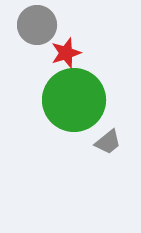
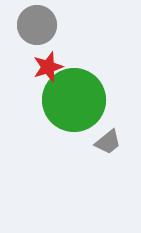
red star: moved 18 px left, 14 px down
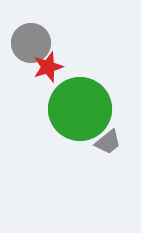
gray circle: moved 6 px left, 18 px down
green circle: moved 6 px right, 9 px down
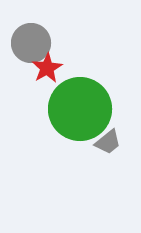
red star: moved 1 px left, 1 px down; rotated 12 degrees counterclockwise
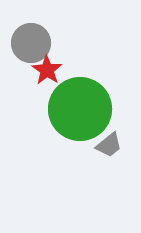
red star: moved 2 px down; rotated 8 degrees counterclockwise
gray trapezoid: moved 1 px right, 3 px down
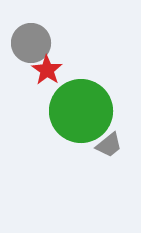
green circle: moved 1 px right, 2 px down
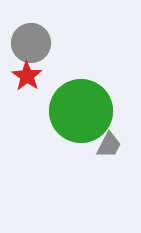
red star: moved 20 px left, 6 px down
gray trapezoid: rotated 24 degrees counterclockwise
